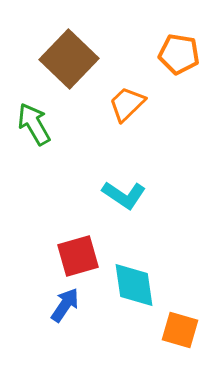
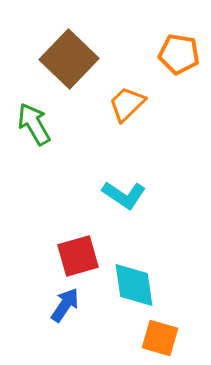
orange square: moved 20 px left, 8 px down
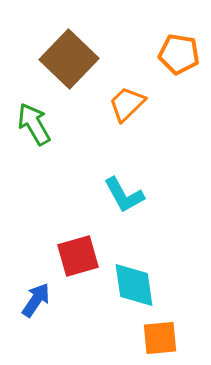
cyan L-shape: rotated 27 degrees clockwise
blue arrow: moved 29 px left, 5 px up
orange square: rotated 21 degrees counterclockwise
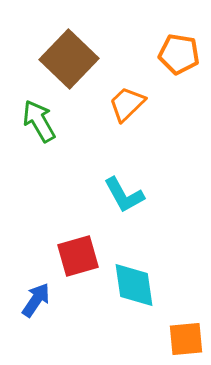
green arrow: moved 5 px right, 3 px up
orange square: moved 26 px right, 1 px down
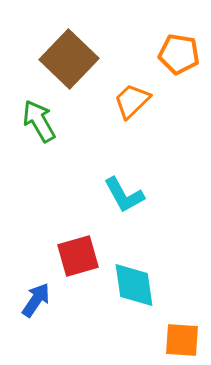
orange trapezoid: moved 5 px right, 3 px up
orange square: moved 4 px left, 1 px down; rotated 9 degrees clockwise
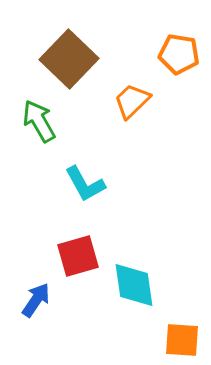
cyan L-shape: moved 39 px left, 11 px up
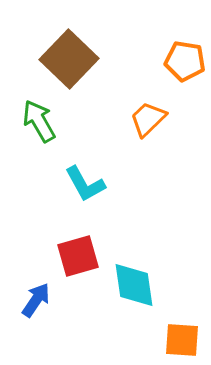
orange pentagon: moved 6 px right, 7 px down
orange trapezoid: moved 16 px right, 18 px down
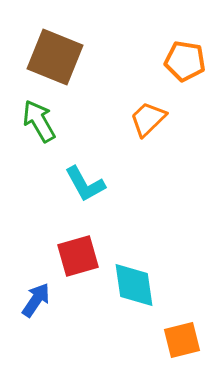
brown square: moved 14 px left, 2 px up; rotated 22 degrees counterclockwise
orange square: rotated 18 degrees counterclockwise
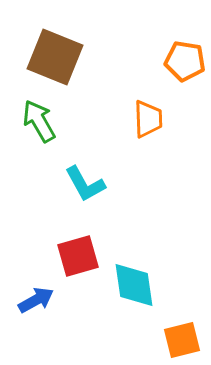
orange trapezoid: rotated 132 degrees clockwise
blue arrow: rotated 27 degrees clockwise
